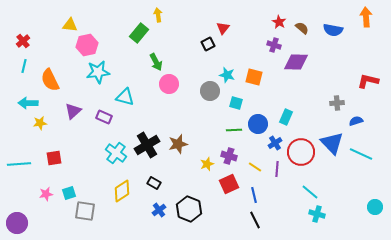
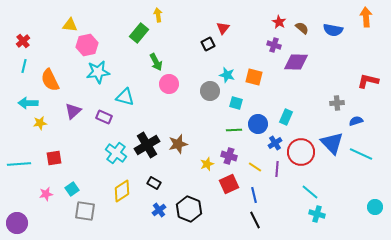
cyan square at (69, 193): moved 3 px right, 4 px up; rotated 16 degrees counterclockwise
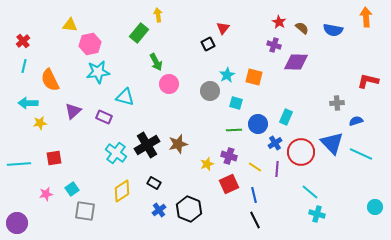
pink hexagon at (87, 45): moved 3 px right, 1 px up
cyan star at (227, 75): rotated 28 degrees clockwise
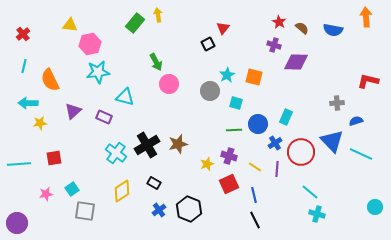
green rectangle at (139, 33): moved 4 px left, 10 px up
red cross at (23, 41): moved 7 px up
blue triangle at (332, 143): moved 2 px up
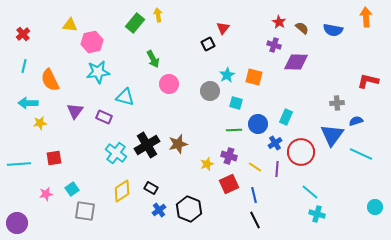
pink hexagon at (90, 44): moved 2 px right, 2 px up
green arrow at (156, 62): moved 3 px left, 3 px up
purple triangle at (73, 111): moved 2 px right; rotated 12 degrees counterclockwise
blue triangle at (332, 141): moved 6 px up; rotated 20 degrees clockwise
black rectangle at (154, 183): moved 3 px left, 5 px down
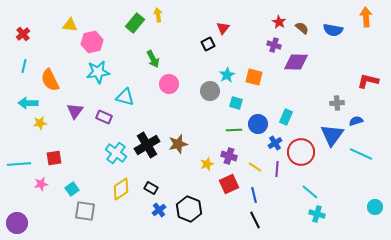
yellow diamond at (122, 191): moved 1 px left, 2 px up
pink star at (46, 194): moved 5 px left, 10 px up
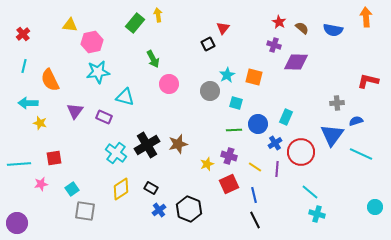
yellow star at (40, 123): rotated 24 degrees clockwise
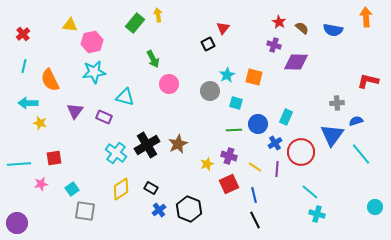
cyan star at (98, 72): moved 4 px left
brown star at (178, 144): rotated 12 degrees counterclockwise
cyan line at (361, 154): rotated 25 degrees clockwise
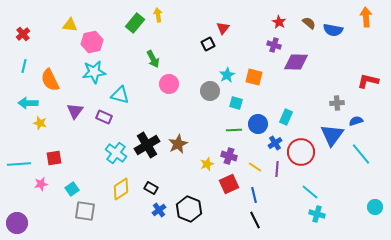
brown semicircle at (302, 28): moved 7 px right, 5 px up
cyan triangle at (125, 97): moved 5 px left, 2 px up
